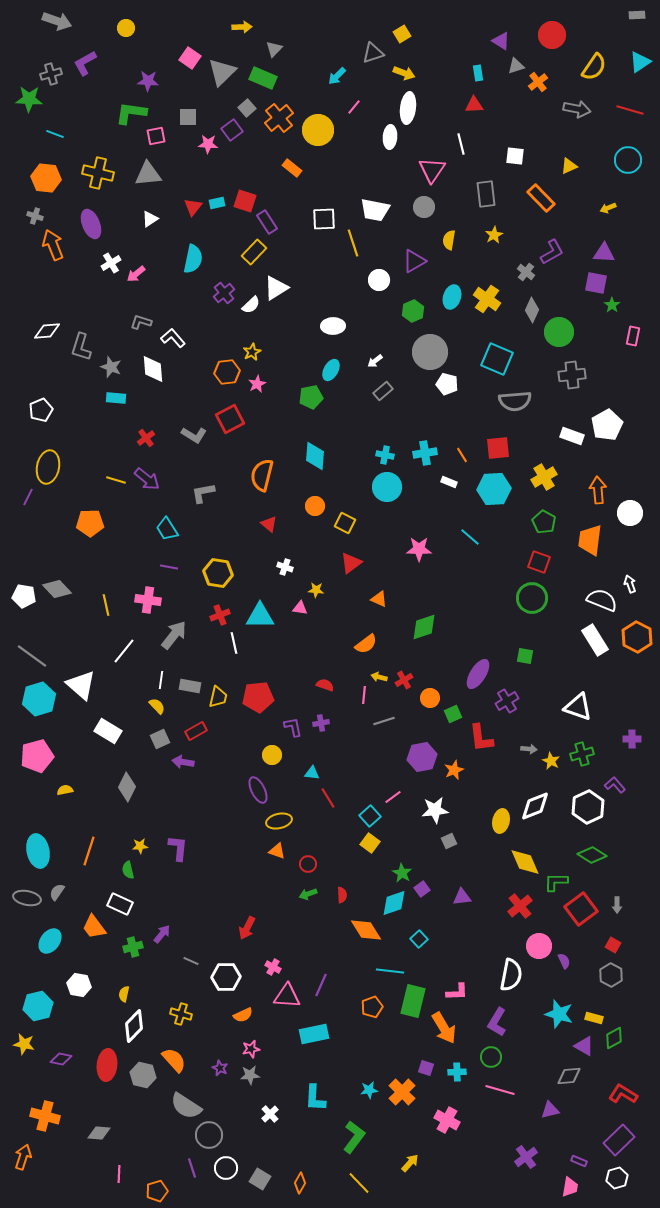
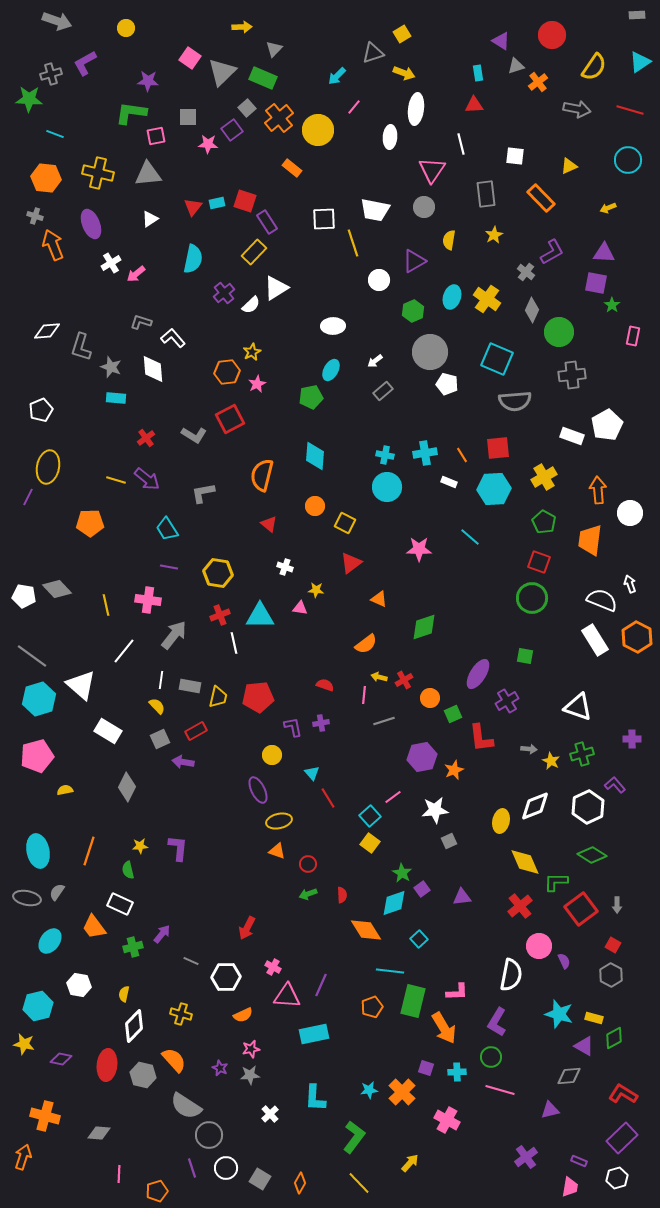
white ellipse at (408, 108): moved 8 px right, 1 px down
cyan triangle at (312, 773): rotated 42 degrees clockwise
purple rectangle at (619, 1140): moved 3 px right, 2 px up
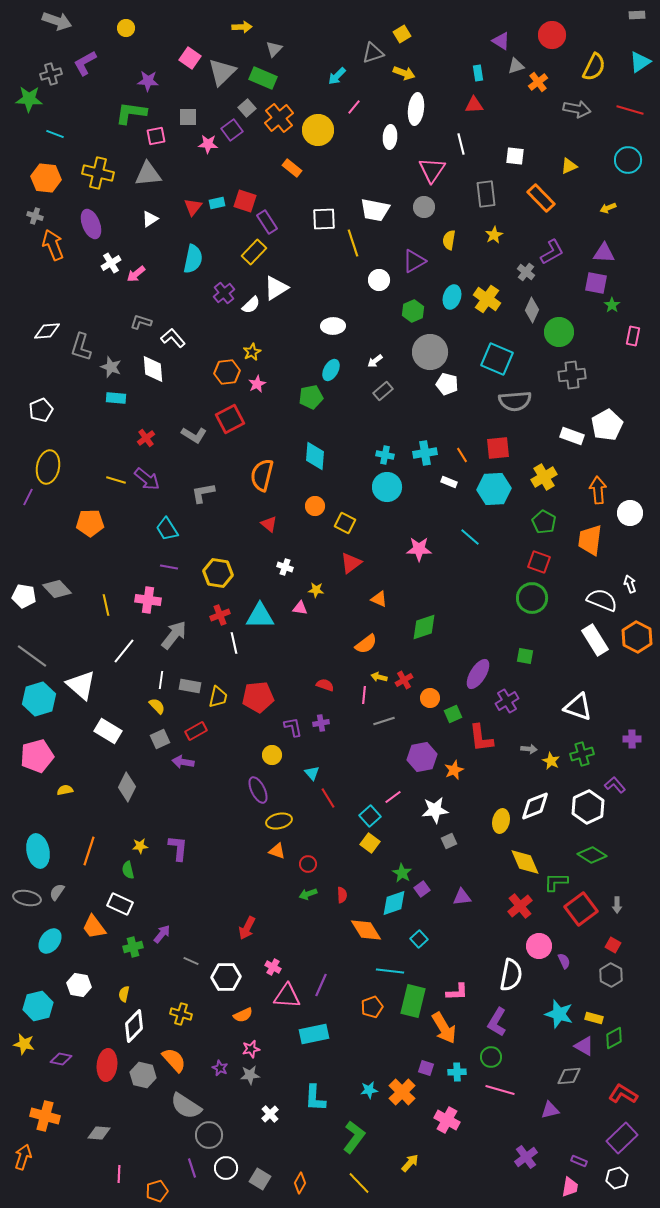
yellow semicircle at (594, 67): rotated 8 degrees counterclockwise
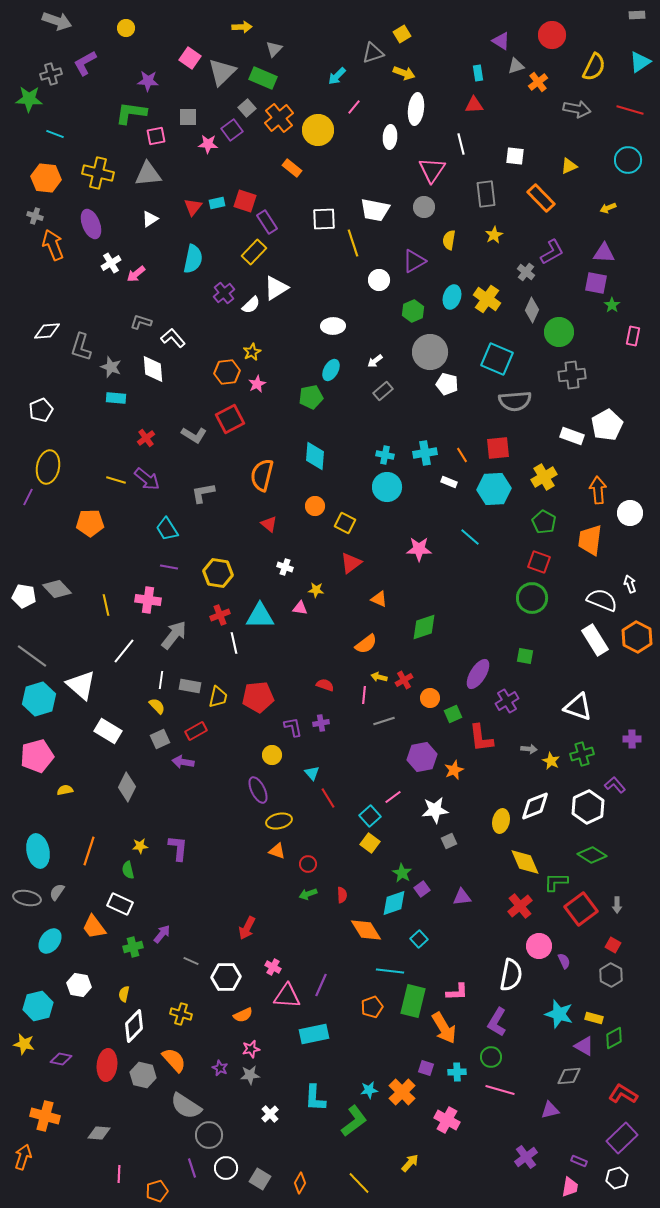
green L-shape at (354, 1137): moved 16 px up; rotated 16 degrees clockwise
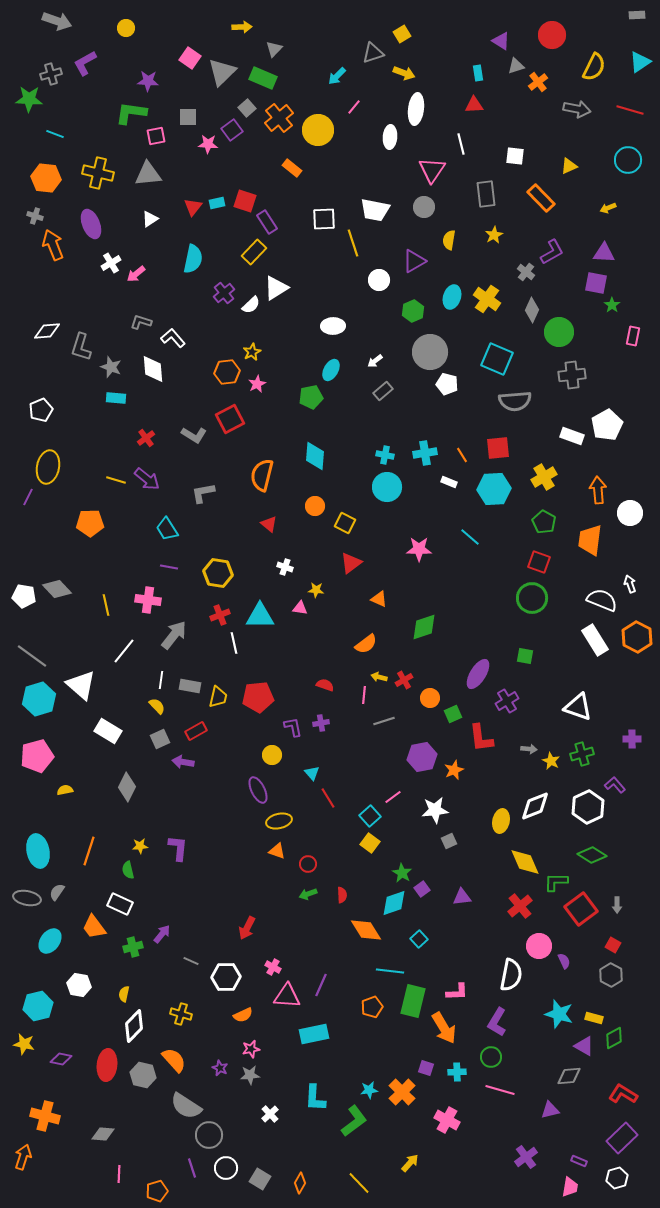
gray diamond at (99, 1133): moved 4 px right, 1 px down
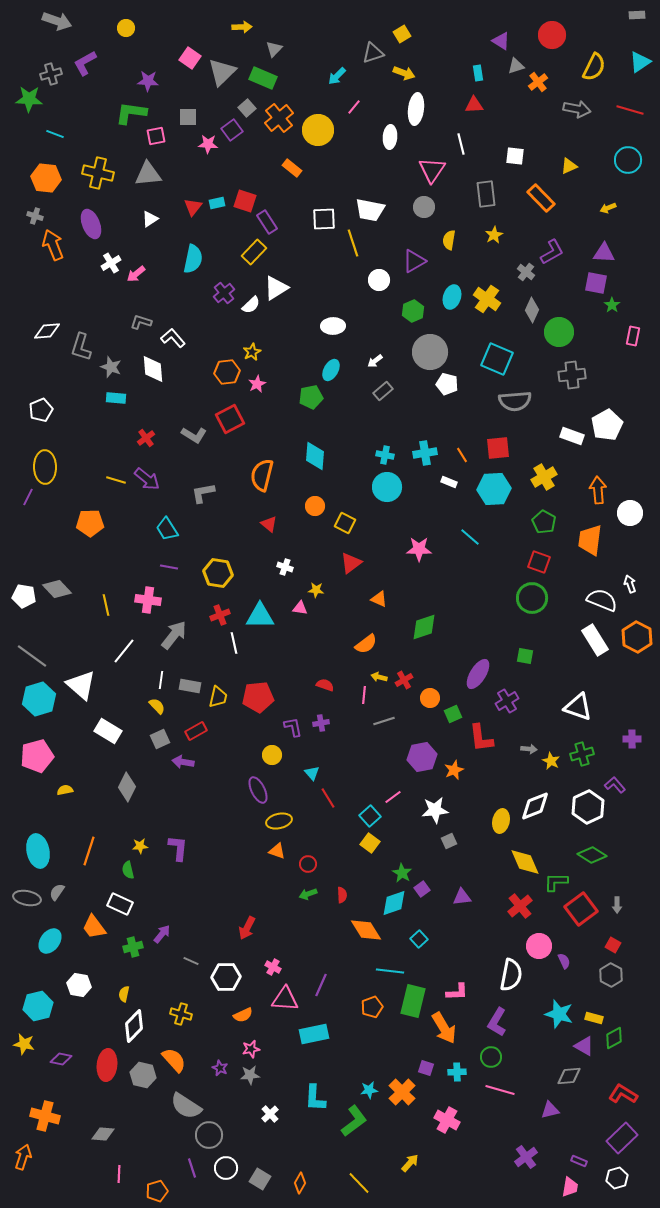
white trapezoid at (375, 210): moved 5 px left
yellow ellipse at (48, 467): moved 3 px left; rotated 12 degrees counterclockwise
pink triangle at (287, 996): moved 2 px left, 3 px down
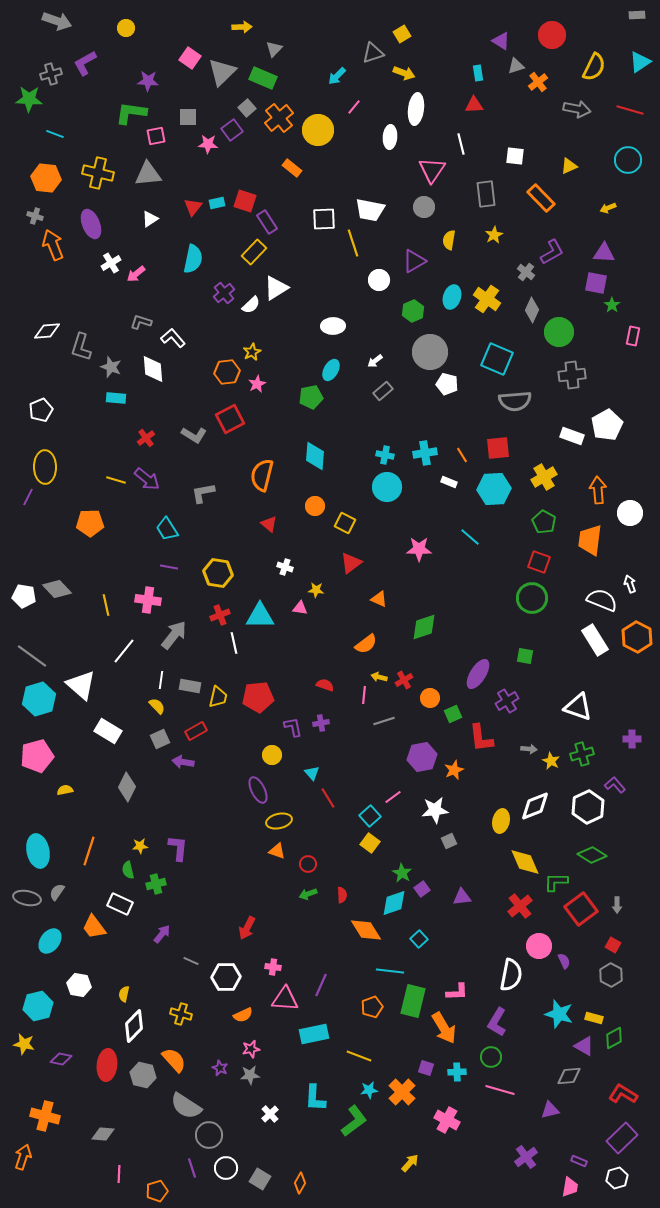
green cross at (133, 947): moved 23 px right, 63 px up
pink cross at (273, 967): rotated 21 degrees counterclockwise
yellow line at (359, 1183): moved 127 px up; rotated 25 degrees counterclockwise
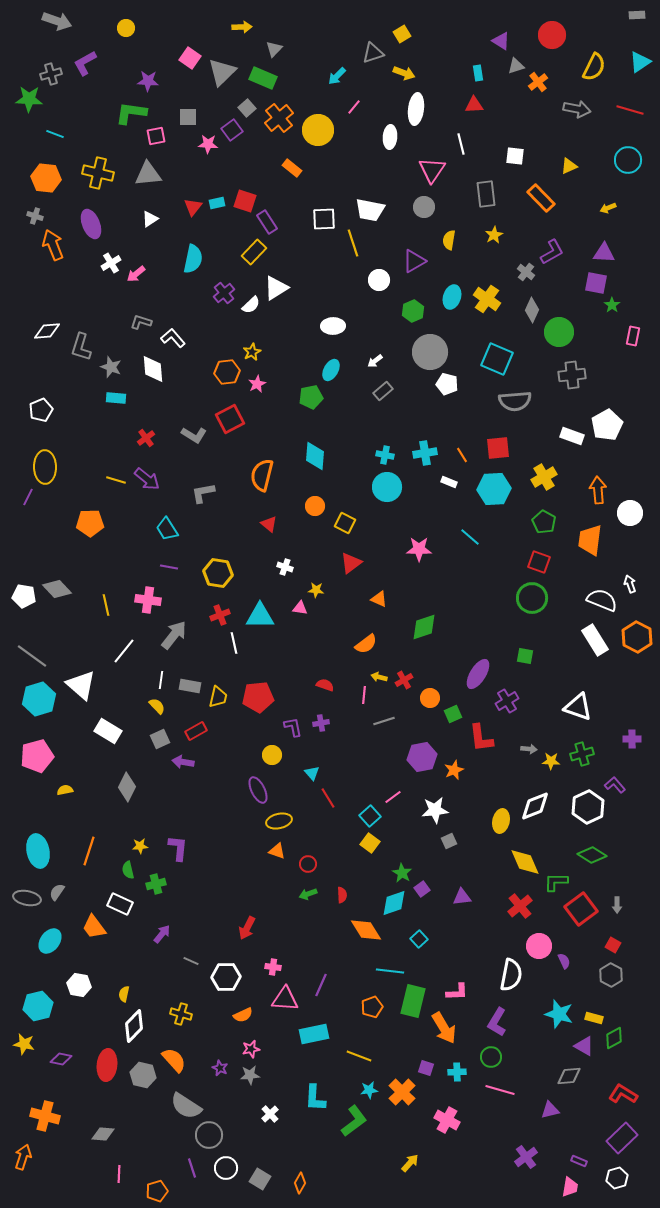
yellow star at (551, 761): rotated 24 degrees counterclockwise
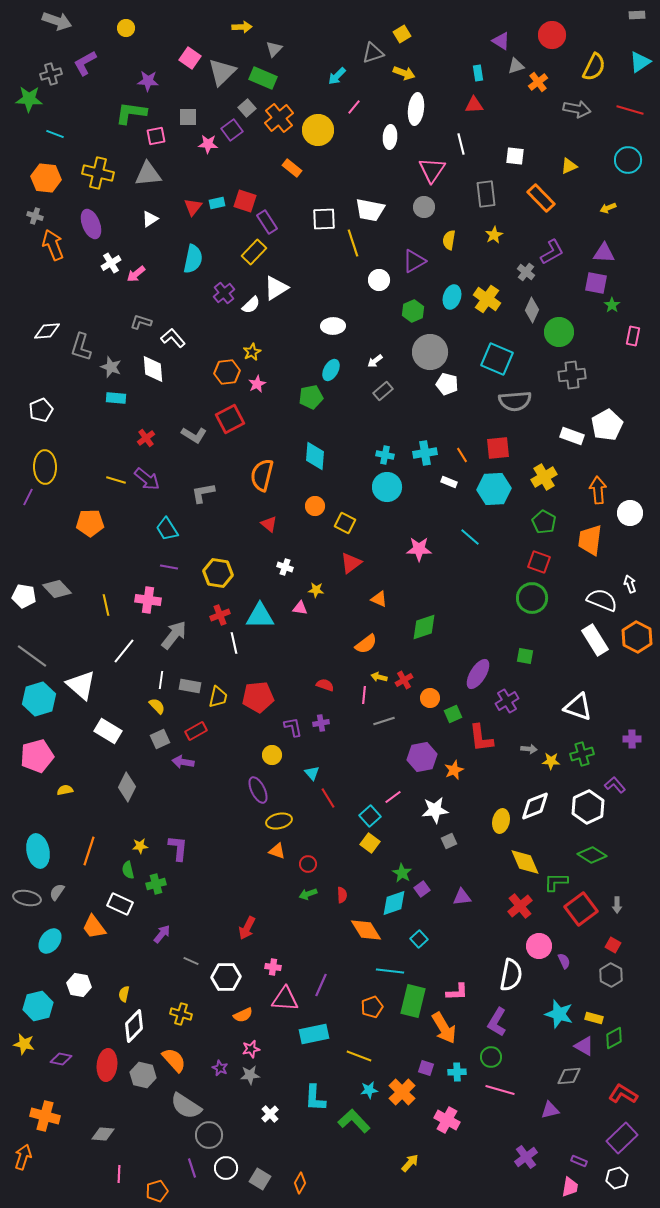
green L-shape at (354, 1121): rotated 96 degrees counterclockwise
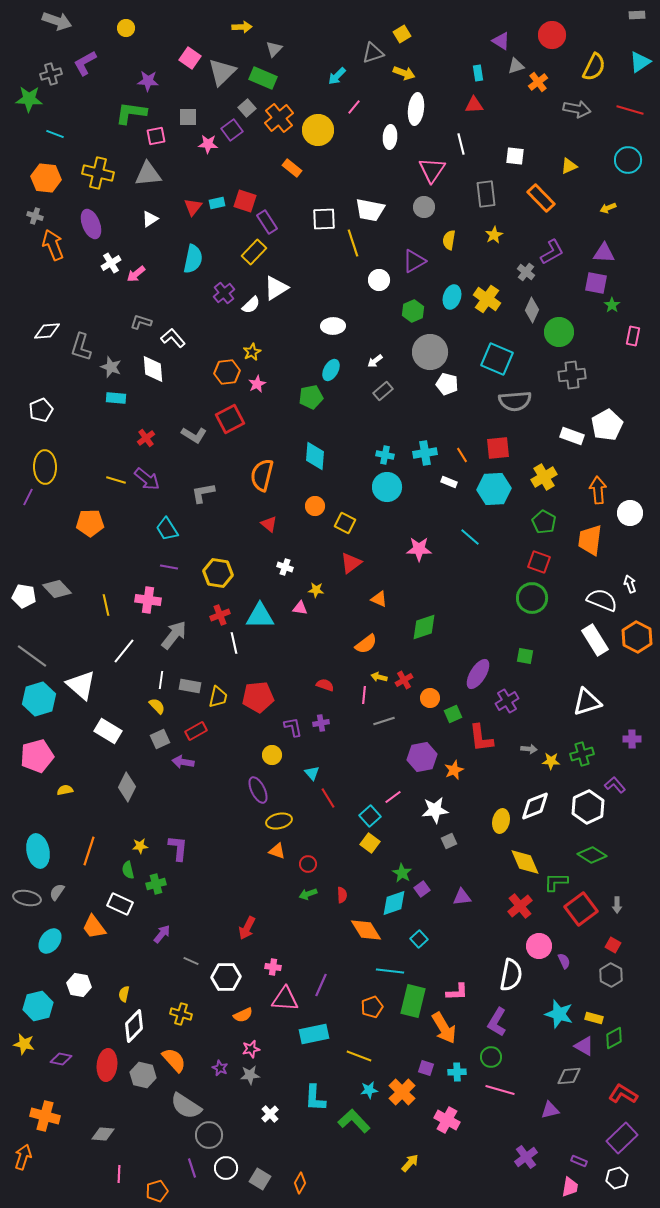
white triangle at (578, 707): moved 9 px right, 5 px up; rotated 36 degrees counterclockwise
